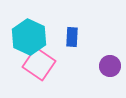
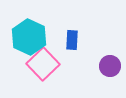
blue rectangle: moved 3 px down
pink square: moved 4 px right; rotated 12 degrees clockwise
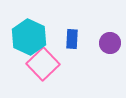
blue rectangle: moved 1 px up
purple circle: moved 23 px up
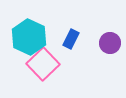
blue rectangle: moved 1 px left; rotated 24 degrees clockwise
